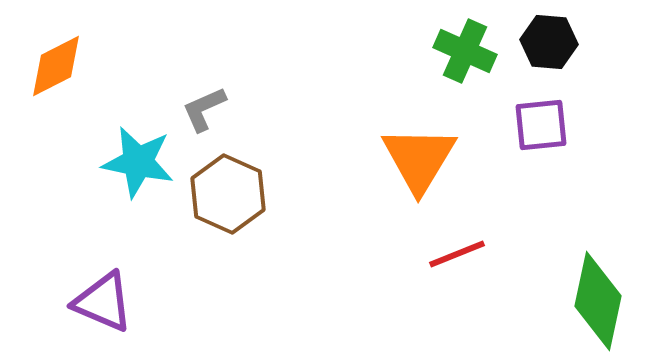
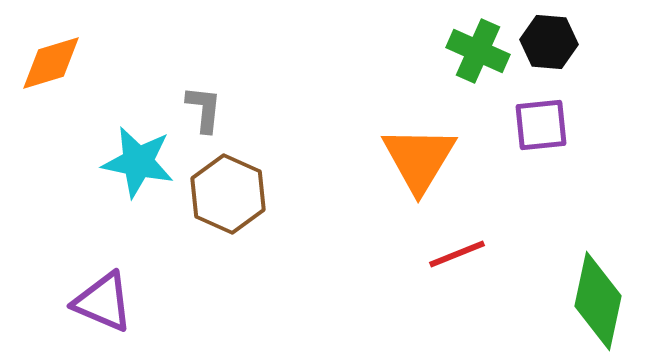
green cross: moved 13 px right
orange diamond: moved 5 px left, 3 px up; rotated 10 degrees clockwise
gray L-shape: rotated 120 degrees clockwise
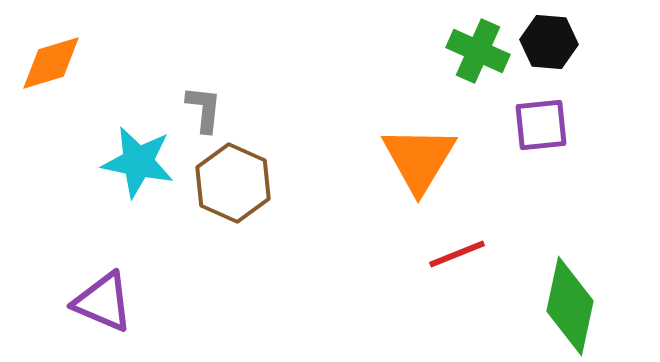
brown hexagon: moved 5 px right, 11 px up
green diamond: moved 28 px left, 5 px down
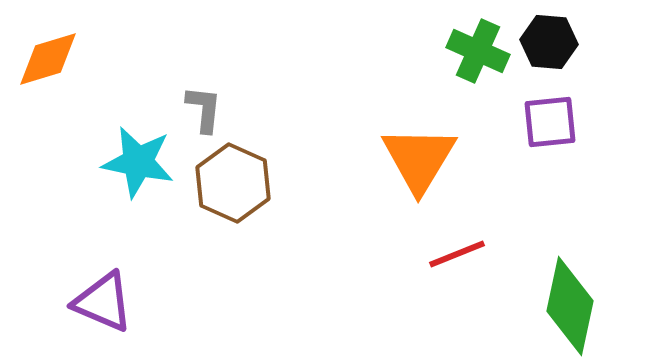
orange diamond: moved 3 px left, 4 px up
purple square: moved 9 px right, 3 px up
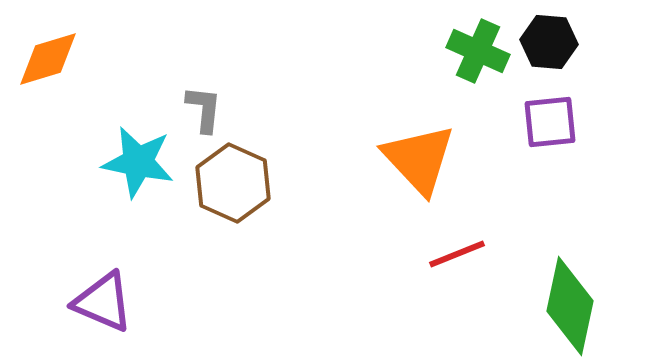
orange triangle: rotated 14 degrees counterclockwise
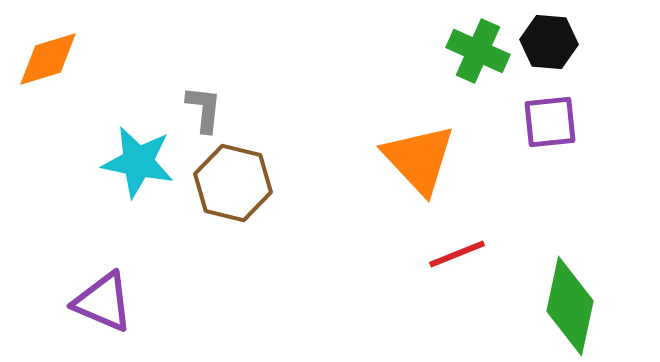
brown hexagon: rotated 10 degrees counterclockwise
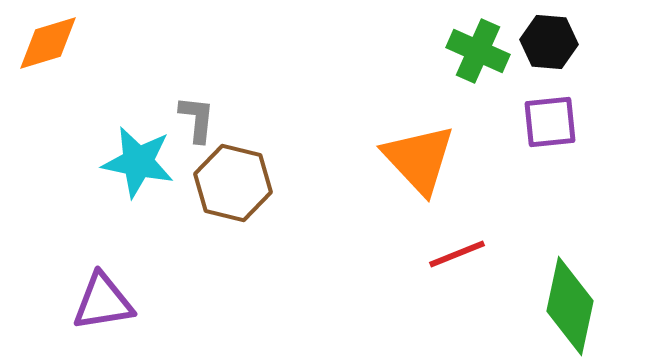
orange diamond: moved 16 px up
gray L-shape: moved 7 px left, 10 px down
purple triangle: rotated 32 degrees counterclockwise
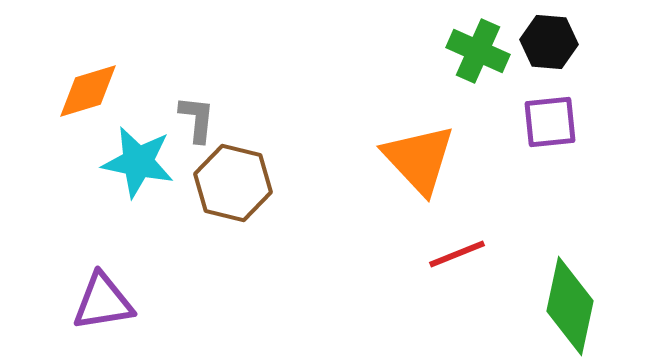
orange diamond: moved 40 px right, 48 px down
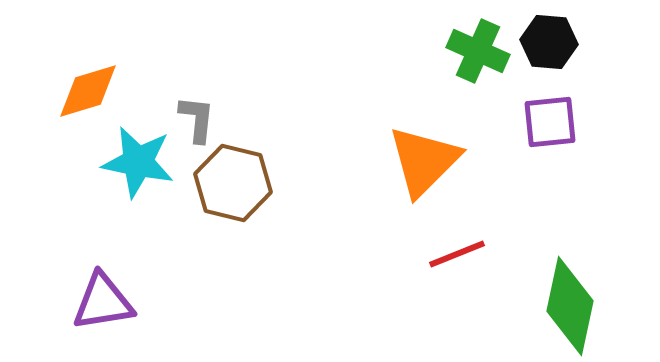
orange triangle: moved 5 px right, 2 px down; rotated 28 degrees clockwise
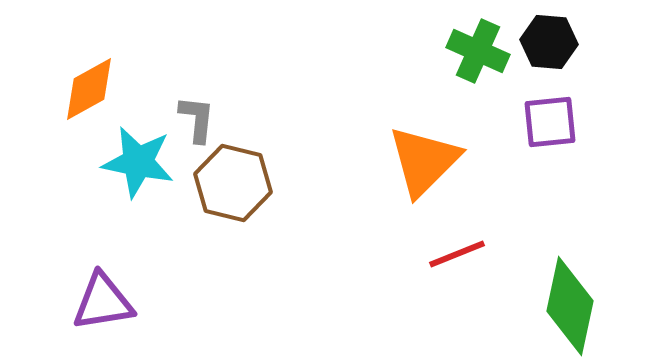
orange diamond: moved 1 px right, 2 px up; rotated 12 degrees counterclockwise
